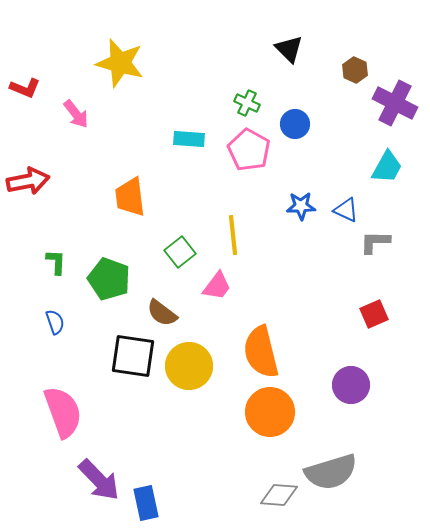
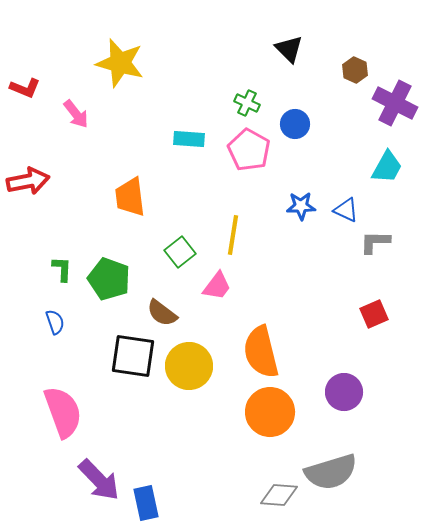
yellow line: rotated 15 degrees clockwise
green L-shape: moved 6 px right, 7 px down
purple circle: moved 7 px left, 7 px down
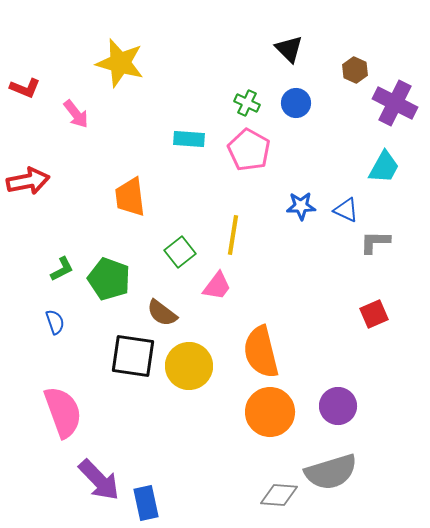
blue circle: moved 1 px right, 21 px up
cyan trapezoid: moved 3 px left
green L-shape: rotated 60 degrees clockwise
purple circle: moved 6 px left, 14 px down
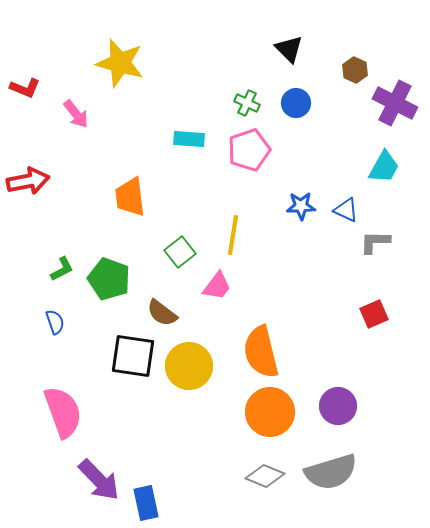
pink pentagon: rotated 24 degrees clockwise
gray diamond: moved 14 px left, 19 px up; rotated 18 degrees clockwise
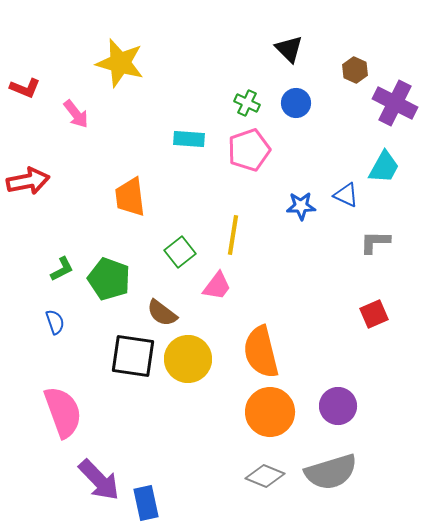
blue triangle: moved 15 px up
yellow circle: moved 1 px left, 7 px up
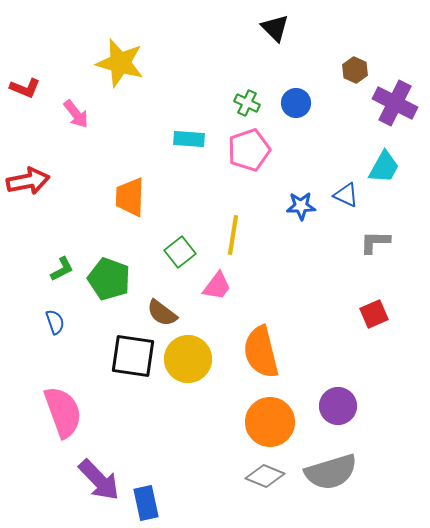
black triangle: moved 14 px left, 21 px up
orange trapezoid: rotated 9 degrees clockwise
orange circle: moved 10 px down
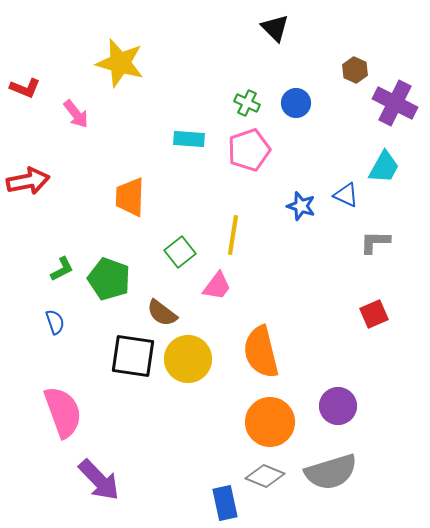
blue star: rotated 20 degrees clockwise
blue rectangle: moved 79 px right
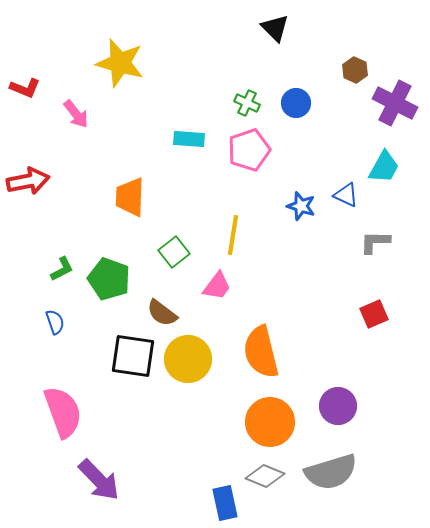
green square: moved 6 px left
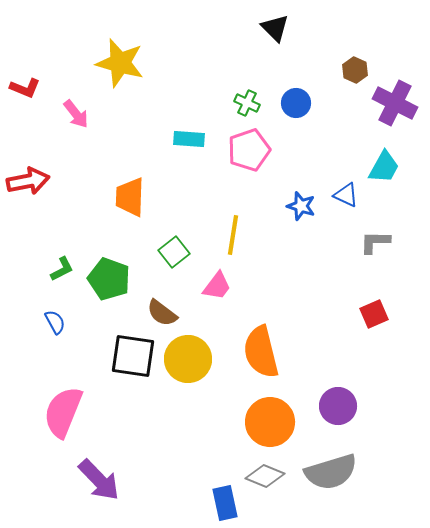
blue semicircle: rotated 10 degrees counterclockwise
pink semicircle: rotated 138 degrees counterclockwise
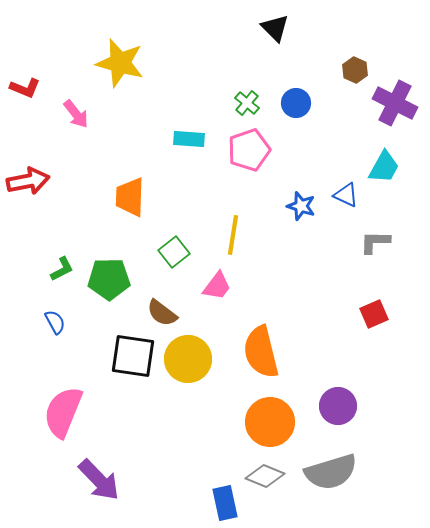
green cross: rotated 15 degrees clockwise
green pentagon: rotated 21 degrees counterclockwise
